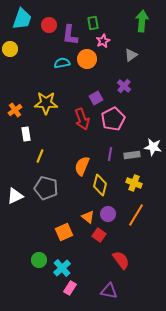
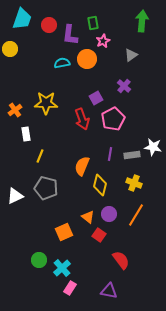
purple circle: moved 1 px right
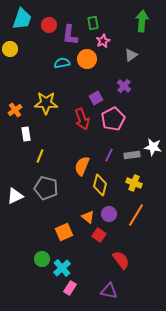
purple line: moved 1 px left, 1 px down; rotated 16 degrees clockwise
green circle: moved 3 px right, 1 px up
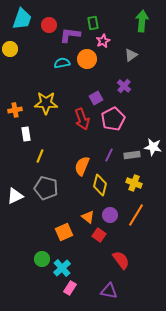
purple L-shape: rotated 90 degrees clockwise
orange cross: rotated 24 degrees clockwise
purple circle: moved 1 px right, 1 px down
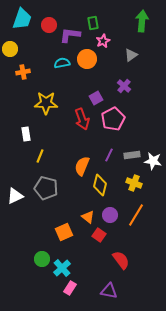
orange cross: moved 8 px right, 38 px up
white star: moved 14 px down
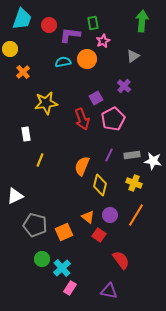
gray triangle: moved 2 px right, 1 px down
cyan semicircle: moved 1 px right, 1 px up
orange cross: rotated 32 degrees counterclockwise
yellow star: rotated 10 degrees counterclockwise
yellow line: moved 4 px down
gray pentagon: moved 11 px left, 37 px down
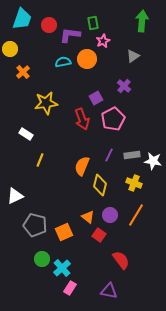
white rectangle: rotated 48 degrees counterclockwise
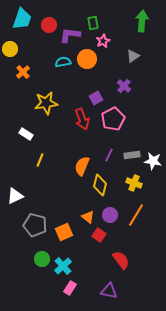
cyan cross: moved 1 px right, 2 px up
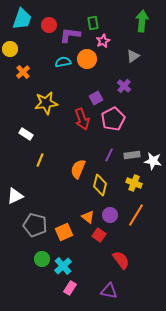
orange semicircle: moved 4 px left, 3 px down
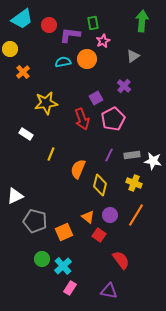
cyan trapezoid: rotated 35 degrees clockwise
yellow line: moved 11 px right, 6 px up
gray pentagon: moved 4 px up
